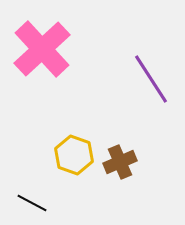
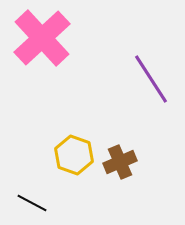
pink cross: moved 11 px up
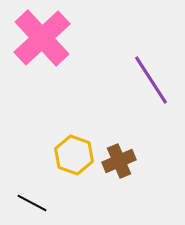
purple line: moved 1 px down
brown cross: moved 1 px left, 1 px up
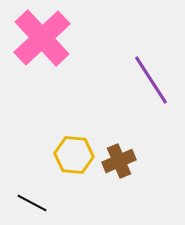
yellow hexagon: rotated 15 degrees counterclockwise
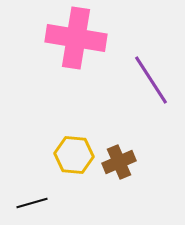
pink cross: moved 34 px right; rotated 38 degrees counterclockwise
brown cross: moved 1 px down
black line: rotated 44 degrees counterclockwise
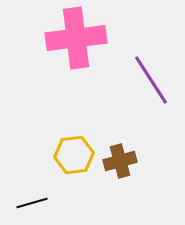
pink cross: rotated 16 degrees counterclockwise
yellow hexagon: rotated 12 degrees counterclockwise
brown cross: moved 1 px right, 1 px up; rotated 8 degrees clockwise
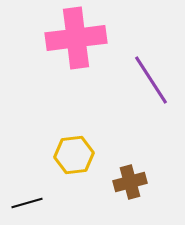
brown cross: moved 10 px right, 21 px down
black line: moved 5 px left
